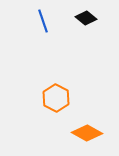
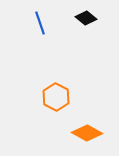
blue line: moved 3 px left, 2 px down
orange hexagon: moved 1 px up
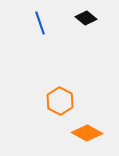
orange hexagon: moved 4 px right, 4 px down
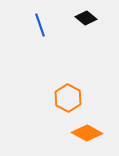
blue line: moved 2 px down
orange hexagon: moved 8 px right, 3 px up
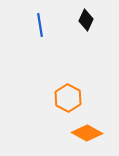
black diamond: moved 2 px down; rotated 75 degrees clockwise
blue line: rotated 10 degrees clockwise
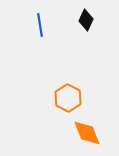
orange diamond: rotated 40 degrees clockwise
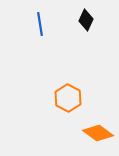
blue line: moved 1 px up
orange diamond: moved 11 px right; rotated 32 degrees counterclockwise
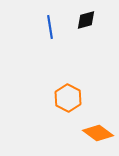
black diamond: rotated 50 degrees clockwise
blue line: moved 10 px right, 3 px down
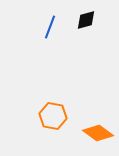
blue line: rotated 30 degrees clockwise
orange hexagon: moved 15 px left, 18 px down; rotated 16 degrees counterclockwise
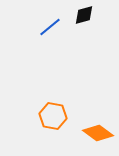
black diamond: moved 2 px left, 5 px up
blue line: rotated 30 degrees clockwise
